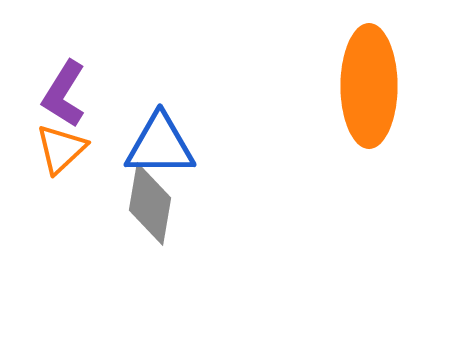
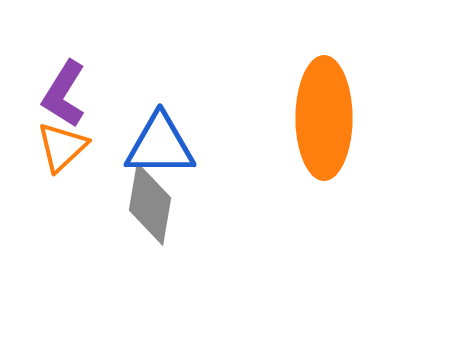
orange ellipse: moved 45 px left, 32 px down
orange triangle: moved 1 px right, 2 px up
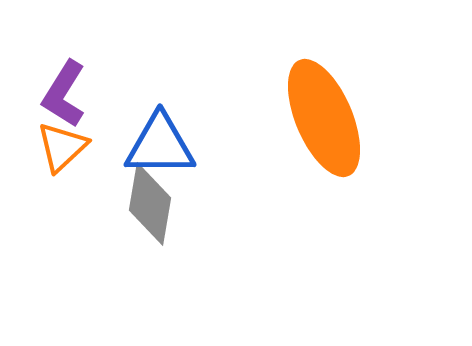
orange ellipse: rotated 23 degrees counterclockwise
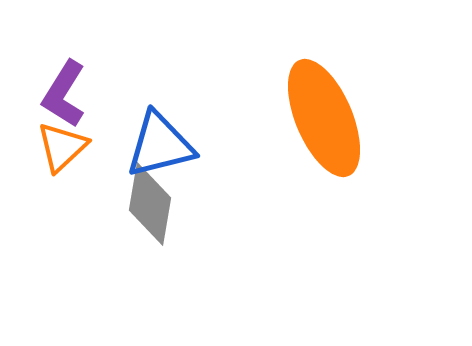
blue triangle: rotated 14 degrees counterclockwise
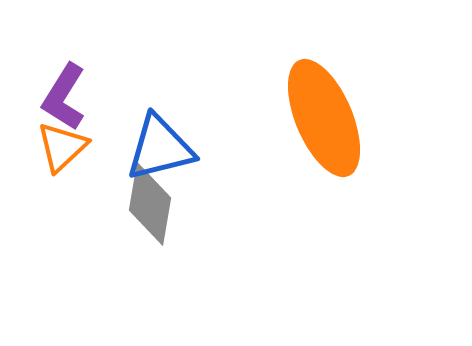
purple L-shape: moved 3 px down
blue triangle: moved 3 px down
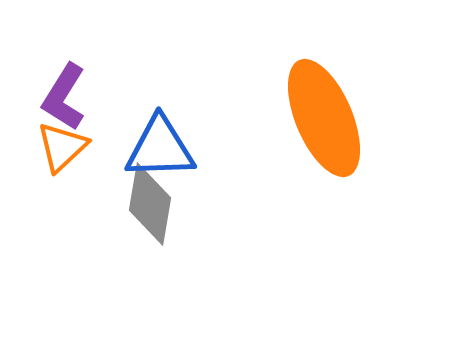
blue triangle: rotated 12 degrees clockwise
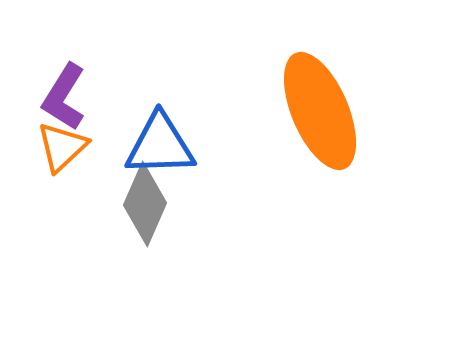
orange ellipse: moved 4 px left, 7 px up
blue triangle: moved 3 px up
gray diamond: moved 5 px left; rotated 14 degrees clockwise
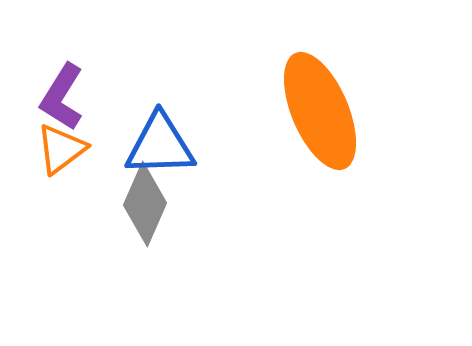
purple L-shape: moved 2 px left
orange triangle: moved 1 px left, 2 px down; rotated 6 degrees clockwise
